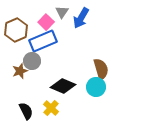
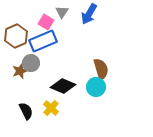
blue arrow: moved 8 px right, 4 px up
pink square: rotated 14 degrees counterclockwise
brown hexagon: moved 6 px down
gray circle: moved 1 px left, 2 px down
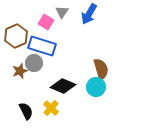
blue rectangle: moved 1 px left, 5 px down; rotated 40 degrees clockwise
gray circle: moved 3 px right
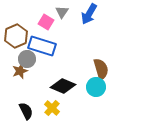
gray circle: moved 7 px left, 4 px up
yellow cross: moved 1 px right
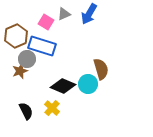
gray triangle: moved 2 px right, 2 px down; rotated 32 degrees clockwise
cyan circle: moved 8 px left, 3 px up
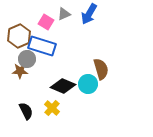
brown hexagon: moved 3 px right
brown star: rotated 21 degrees clockwise
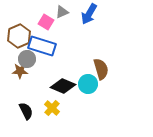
gray triangle: moved 2 px left, 2 px up
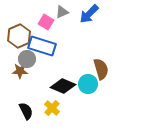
blue arrow: rotated 15 degrees clockwise
